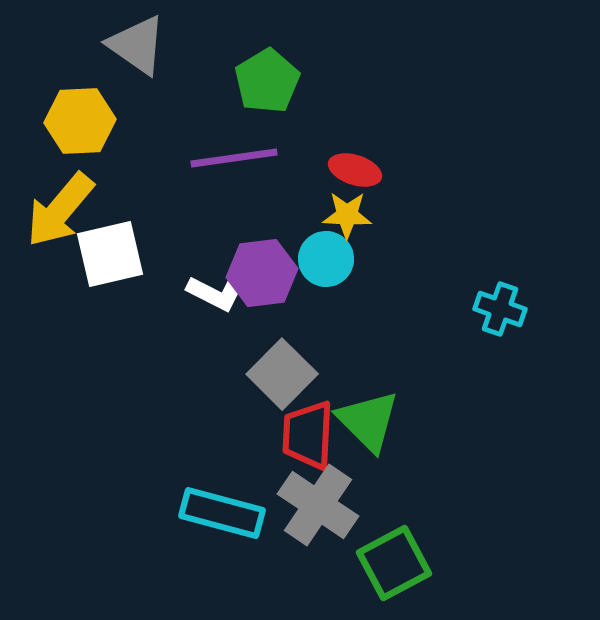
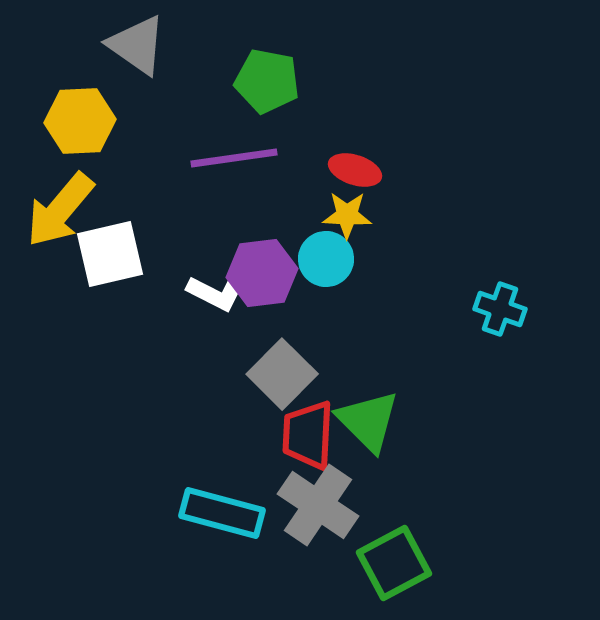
green pentagon: rotated 30 degrees counterclockwise
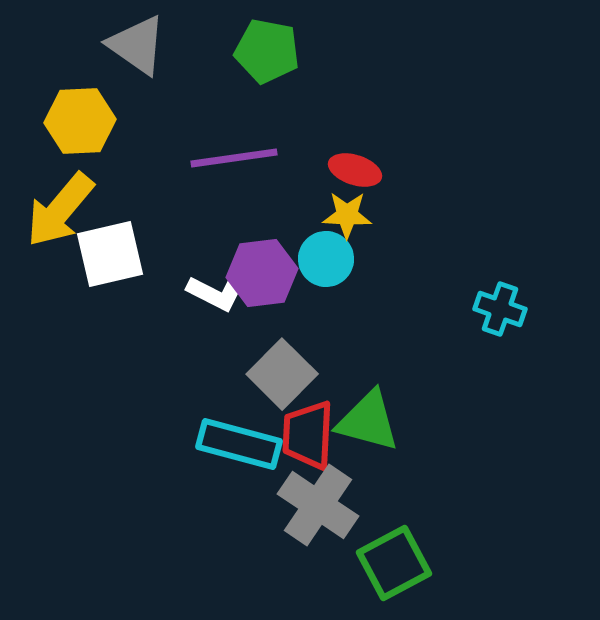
green pentagon: moved 30 px up
green triangle: rotated 30 degrees counterclockwise
cyan rectangle: moved 17 px right, 69 px up
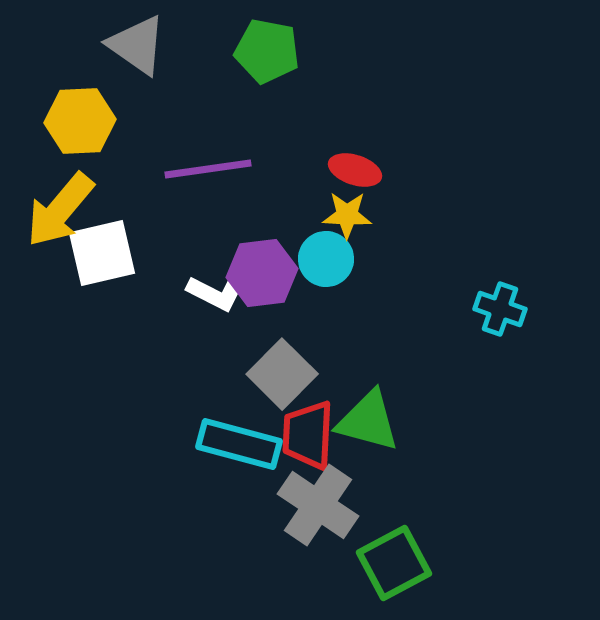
purple line: moved 26 px left, 11 px down
white square: moved 8 px left, 1 px up
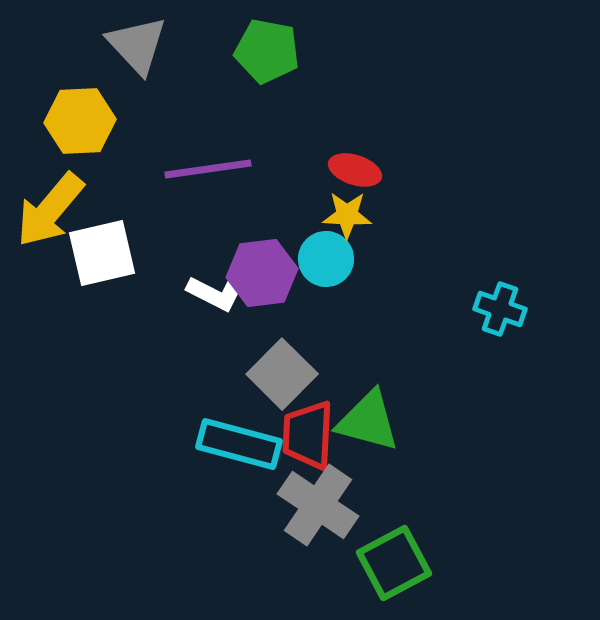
gray triangle: rotated 12 degrees clockwise
yellow arrow: moved 10 px left
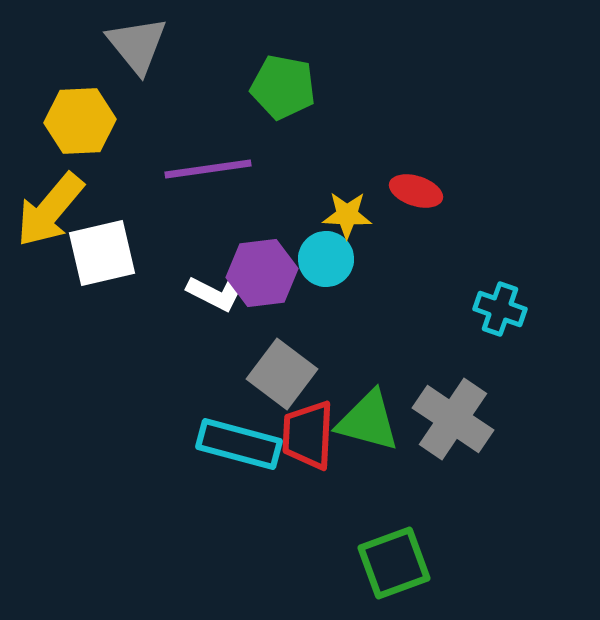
gray triangle: rotated 4 degrees clockwise
green pentagon: moved 16 px right, 36 px down
red ellipse: moved 61 px right, 21 px down
gray square: rotated 8 degrees counterclockwise
gray cross: moved 135 px right, 86 px up
green square: rotated 8 degrees clockwise
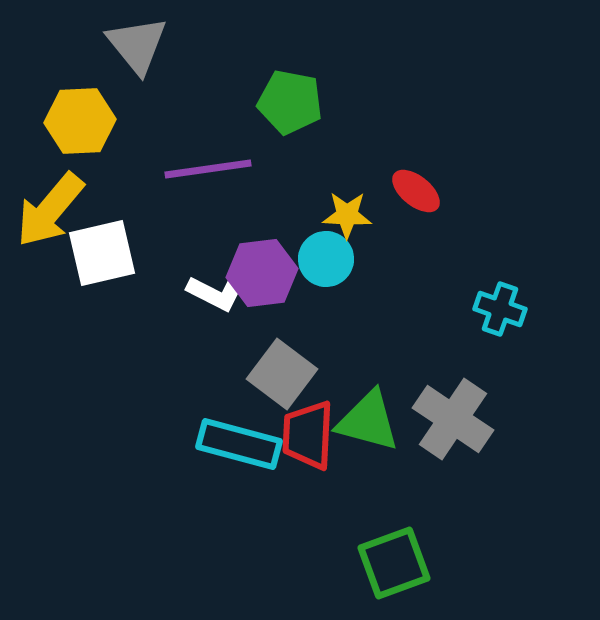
green pentagon: moved 7 px right, 15 px down
red ellipse: rotated 21 degrees clockwise
